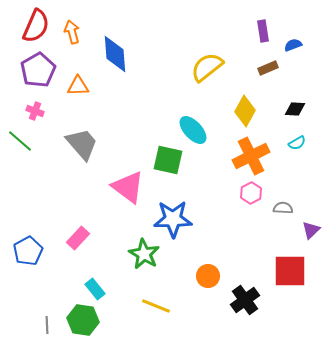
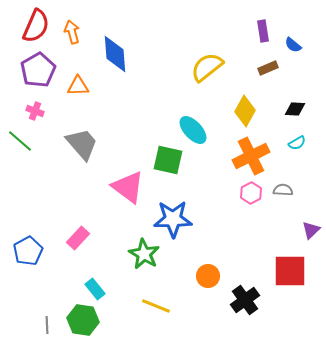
blue semicircle: rotated 120 degrees counterclockwise
gray semicircle: moved 18 px up
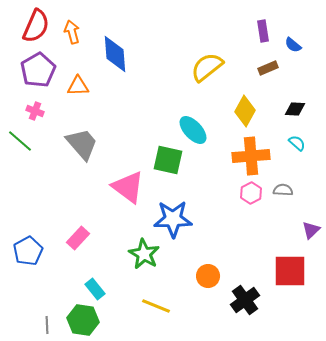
cyan semicircle: rotated 108 degrees counterclockwise
orange cross: rotated 21 degrees clockwise
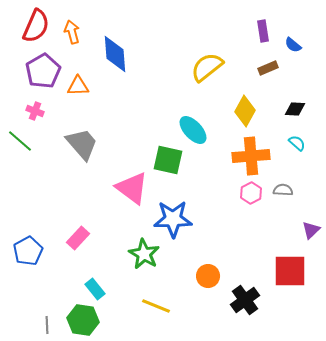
purple pentagon: moved 5 px right, 1 px down
pink triangle: moved 4 px right, 1 px down
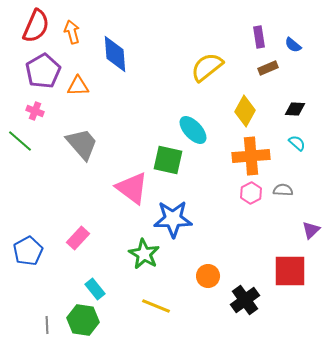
purple rectangle: moved 4 px left, 6 px down
